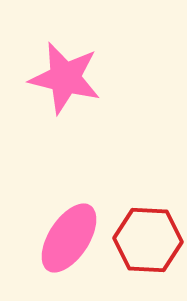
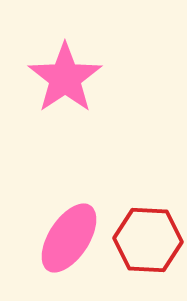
pink star: rotated 24 degrees clockwise
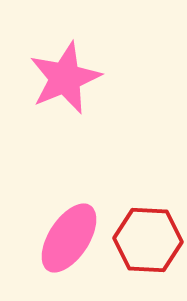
pink star: rotated 12 degrees clockwise
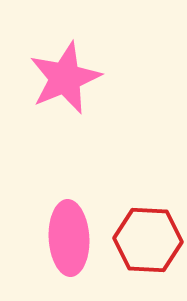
pink ellipse: rotated 36 degrees counterclockwise
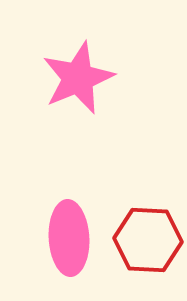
pink star: moved 13 px right
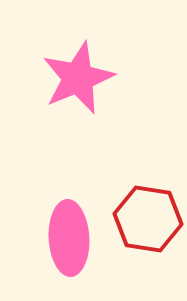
red hexagon: moved 21 px up; rotated 6 degrees clockwise
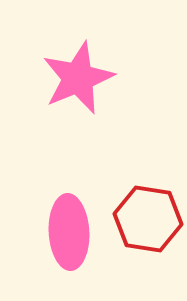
pink ellipse: moved 6 px up
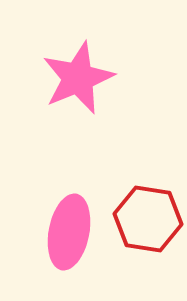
pink ellipse: rotated 14 degrees clockwise
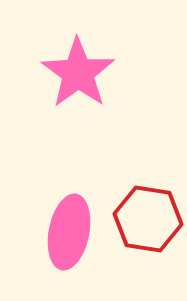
pink star: moved 5 px up; rotated 14 degrees counterclockwise
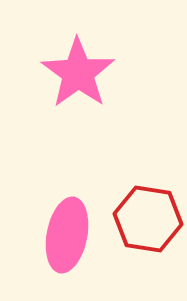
pink ellipse: moved 2 px left, 3 px down
